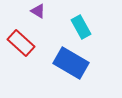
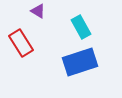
red rectangle: rotated 16 degrees clockwise
blue rectangle: moved 9 px right, 1 px up; rotated 48 degrees counterclockwise
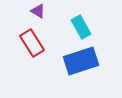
red rectangle: moved 11 px right
blue rectangle: moved 1 px right, 1 px up
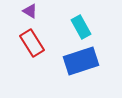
purple triangle: moved 8 px left
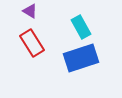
blue rectangle: moved 3 px up
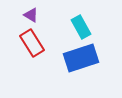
purple triangle: moved 1 px right, 4 px down
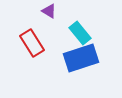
purple triangle: moved 18 px right, 4 px up
cyan rectangle: moved 1 px left, 6 px down; rotated 10 degrees counterclockwise
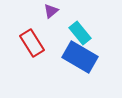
purple triangle: moved 2 px right; rotated 49 degrees clockwise
blue rectangle: moved 1 px left, 1 px up; rotated 48 degrees clockwise
